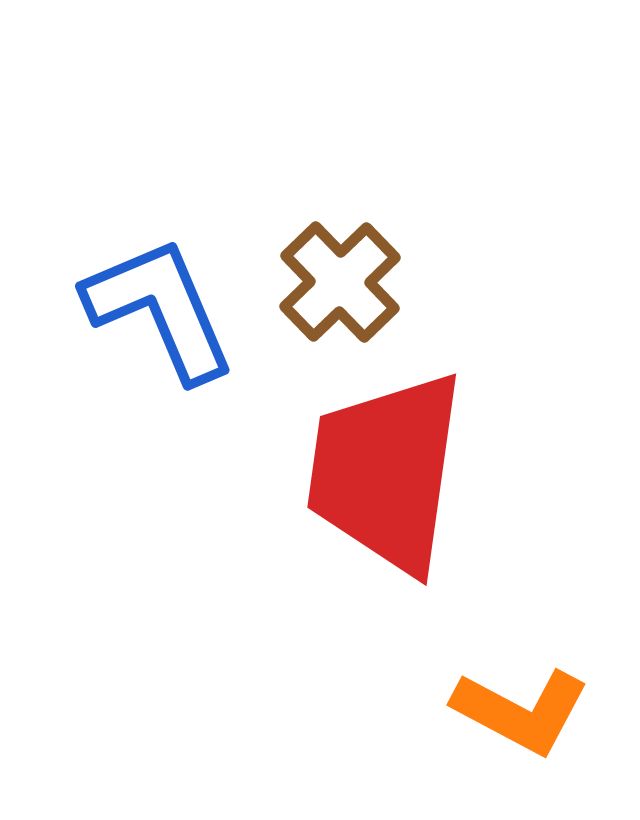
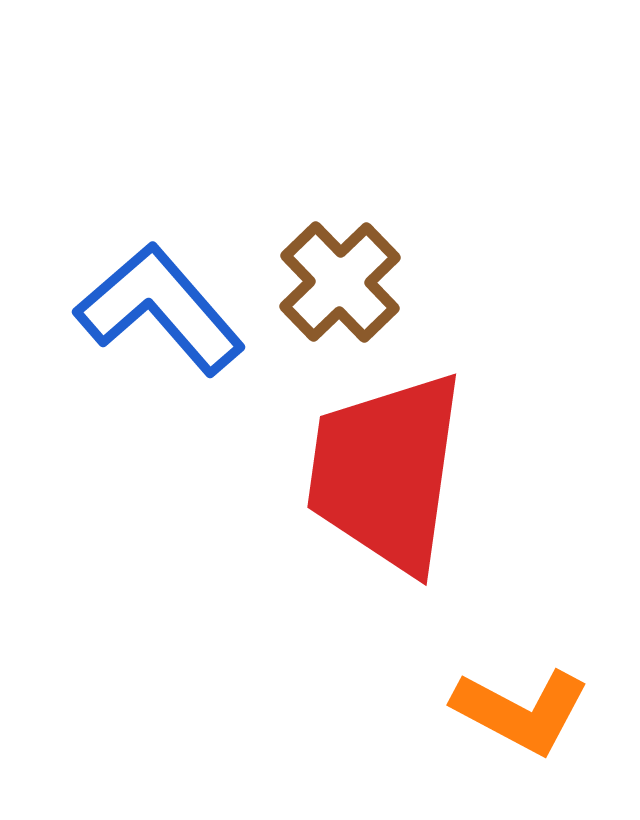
blue L-shape: rotated 18 degrees counterclockwise
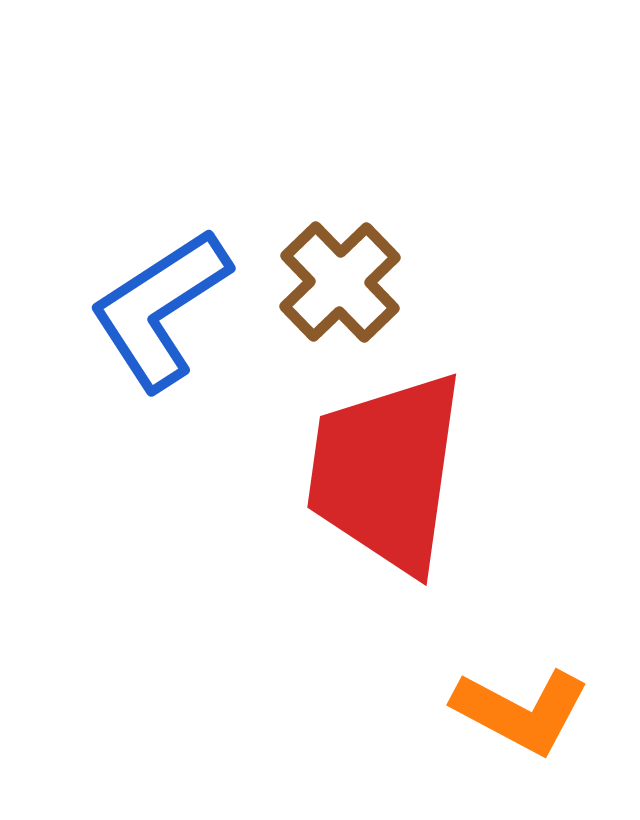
blue L-shape: rotated 82 degrees counterclockwise
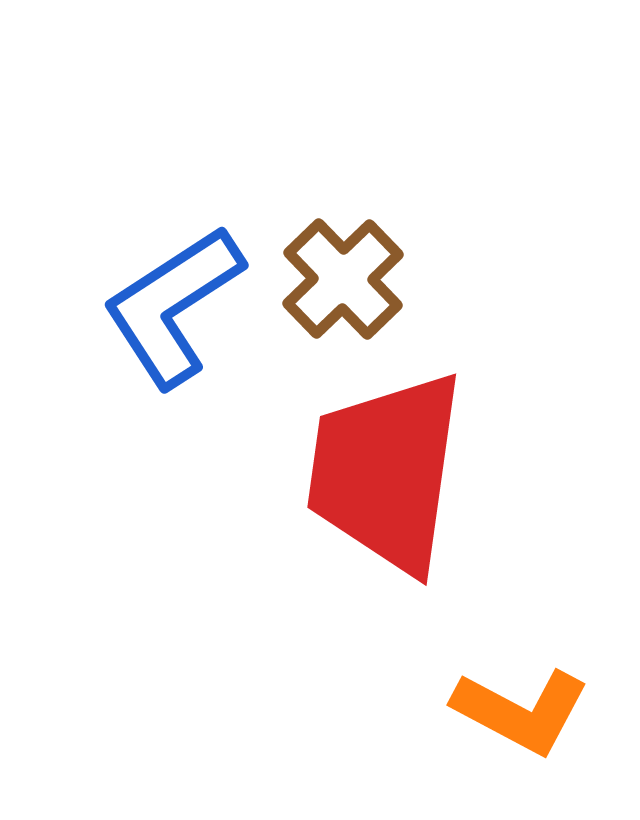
brown cross: moved 3 px right, 3 px up
blue L-shape: moved 13 px right, 3 px up
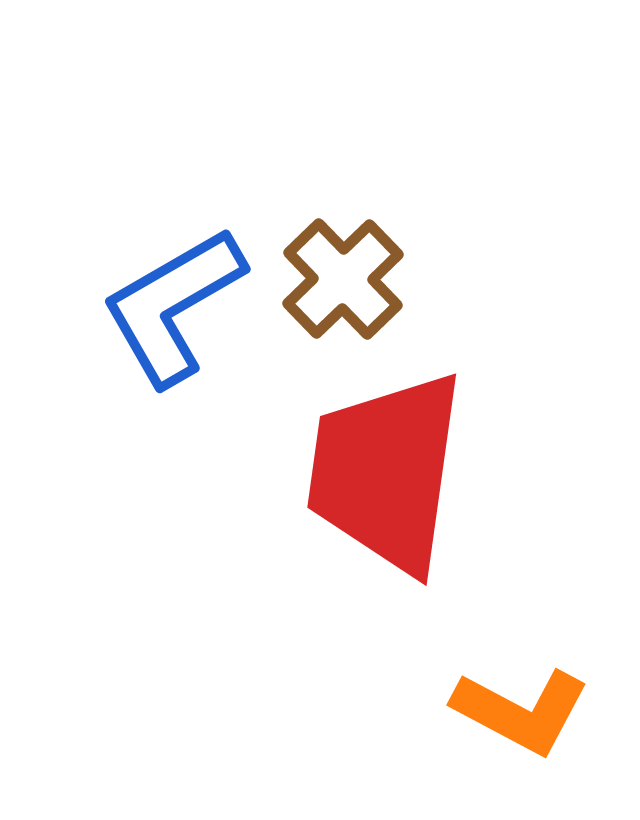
blue L-shape: rotated 3 degrees clockwise
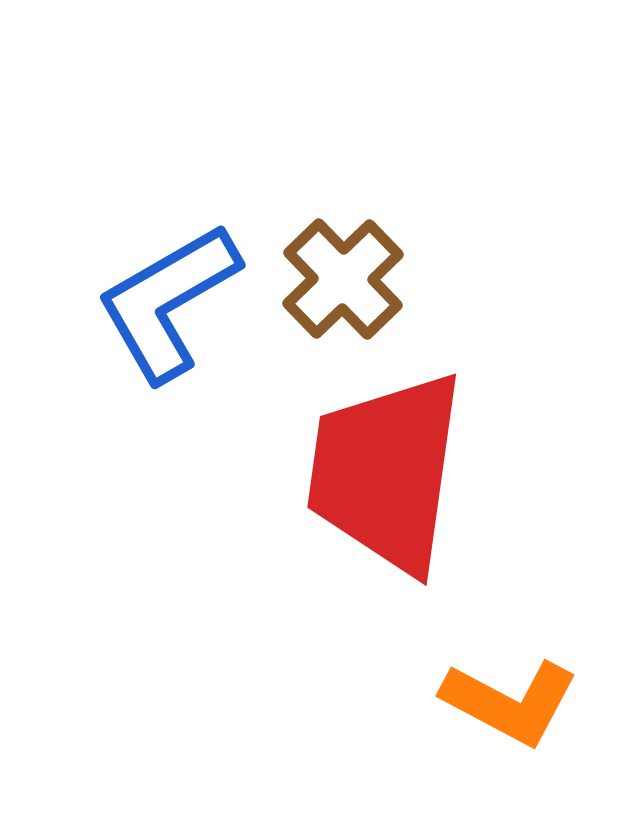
blue L-shape: moved 5 px left, 4 px up
orange L-shape: moved 11 px left, 9 px up
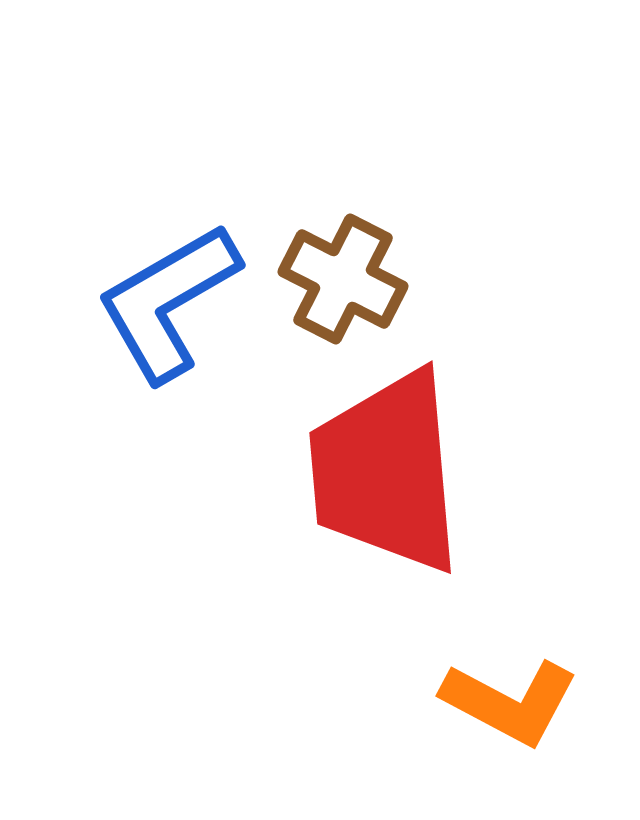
brown cross: rotated 19 degrees counterclockwise
red trapezoid: rotated 13 degrees counterclockwise
